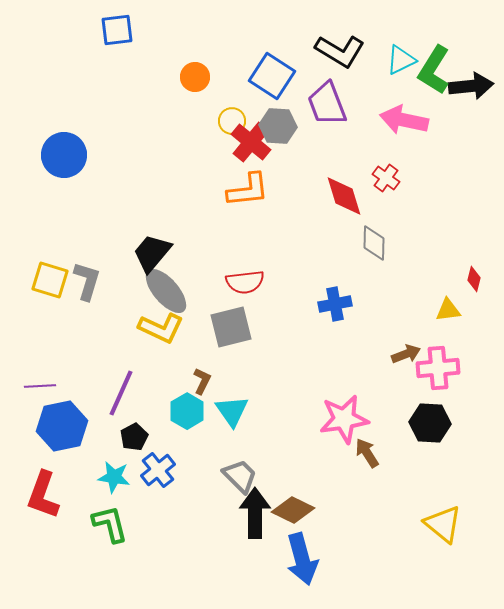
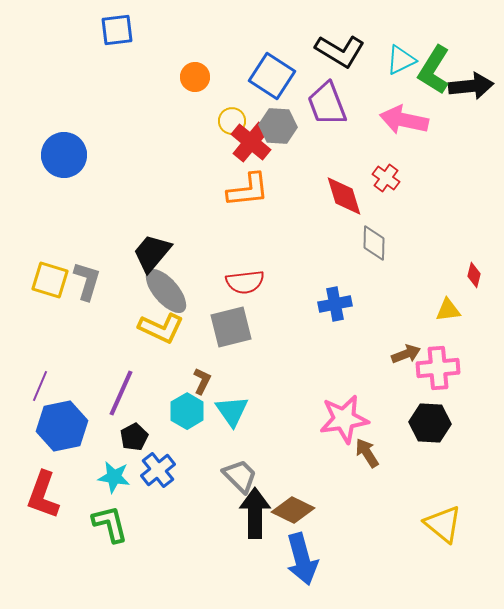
red diamond at (474, 279): moved 4 px up
purple line at (40, 386): rotated 64 degrees counterclockwise
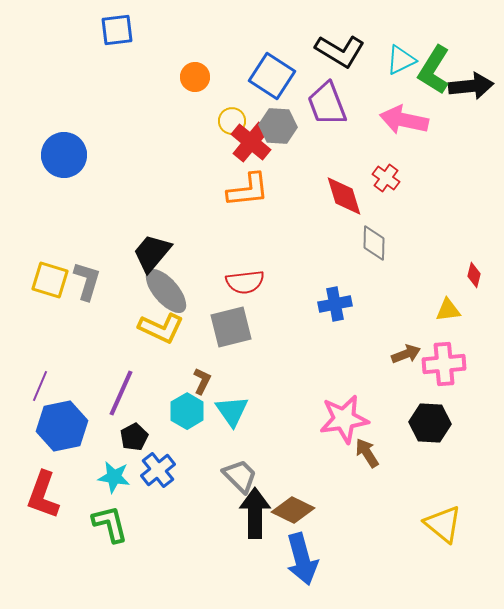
pink cross at (438, 368): moved 6 px right, 4 px up
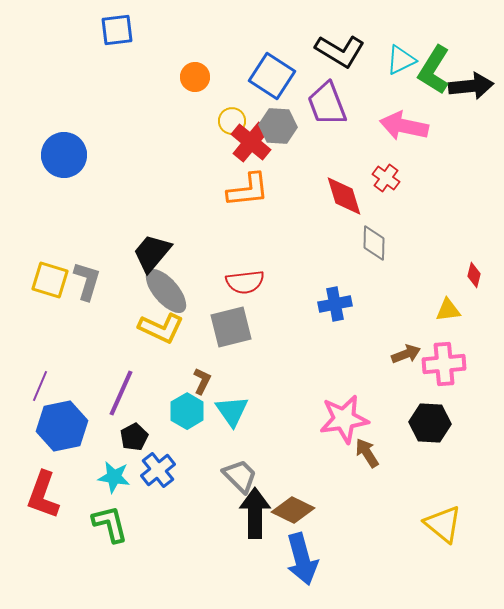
pink arrow at (404, 120): moved 6 px down
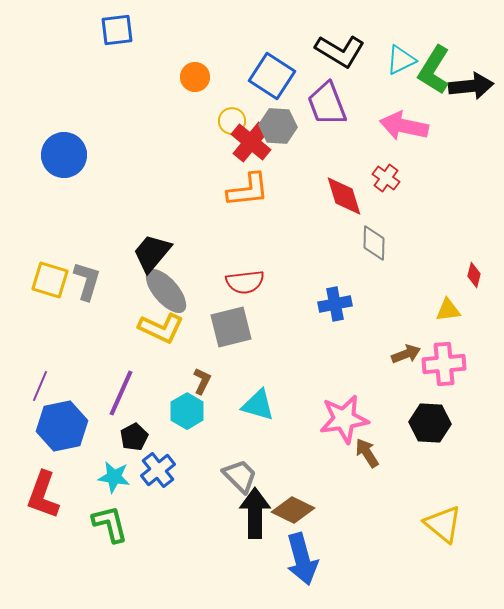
cyan triangle at (232, 411): moved 26 px right, 6 px up; rotated 39 degrees counterclockwise
